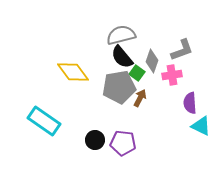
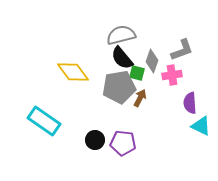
black semicircle: moved 1 px down
green square: rotated 21 degrees counterclockwise
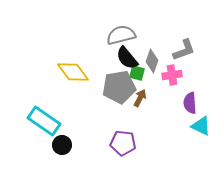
gray L-shape: moved 2 px right
black semicircle: moved 5 px right
black circle: moved 33 px left, 5 px down
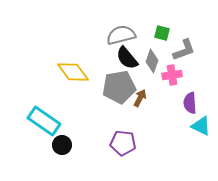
green square: moved 25 px right, 40 px up
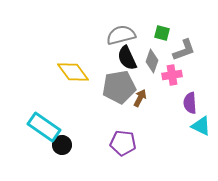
black semicircle: rotated 15 degrees clockwise
cyan rectangle: moved 6 px down
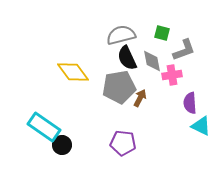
gray diamond: rotated 30 degrees counterclockwise
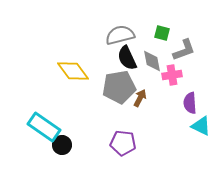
gray semicircle: moved 1 px left
yellow diamond: moved 1 px up
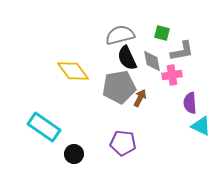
gray L-shape: moved 2 px left, 1 px down; rotated 10 degrees clockwise
black circle: moved 12 px right, 9 px down
